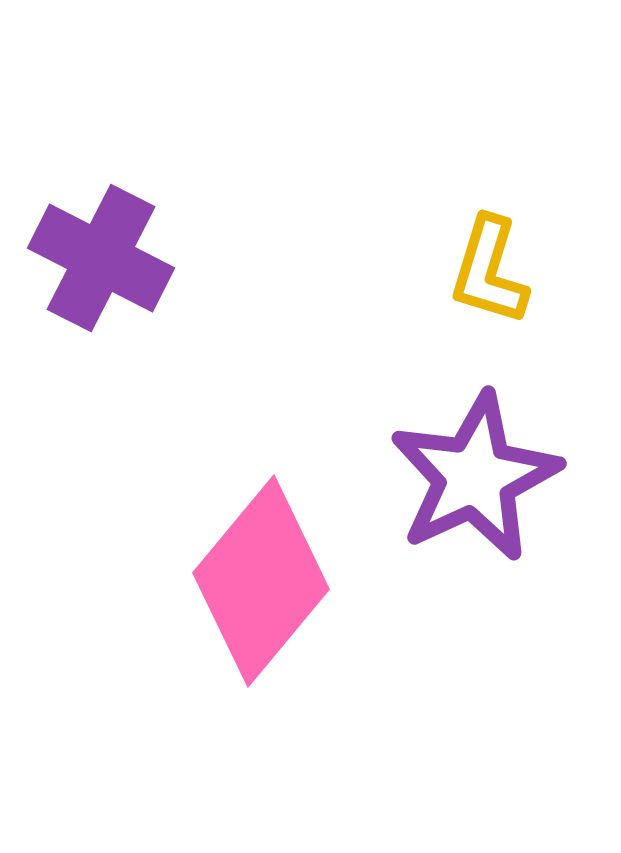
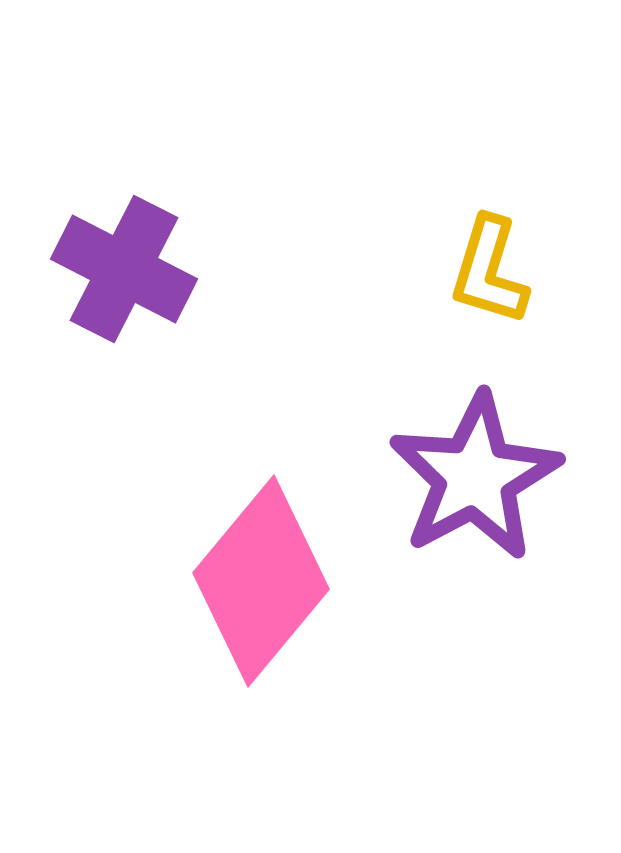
purple cross: moved 23 px right, 11 px down
purple star: rotated 3 degrees counterclockwise
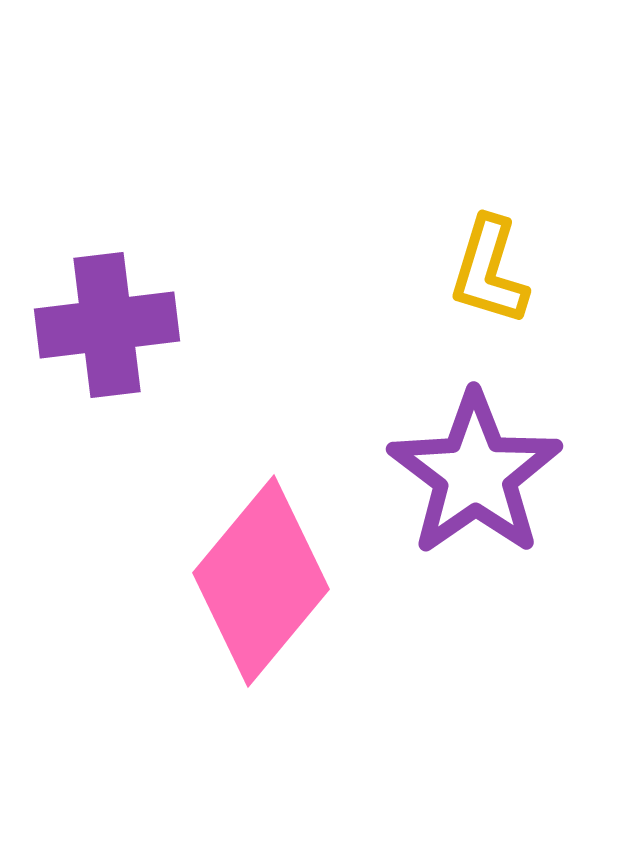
purple cross: moved 17 px left, 56 px down; rotated 34 degrees counterclockwise
purple star: moved 3 px up; rotated 7 degrees counterclockwise
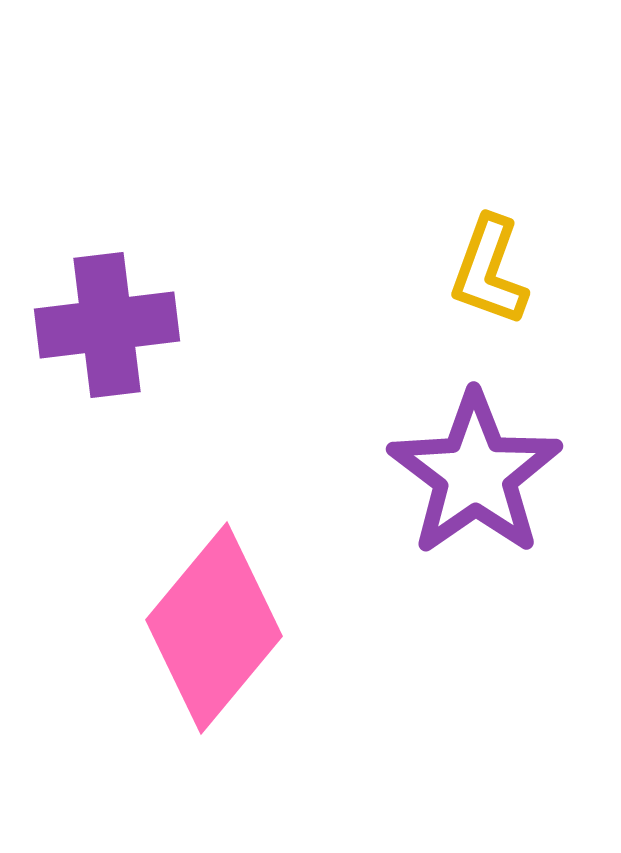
yellow L-shape: rotated 3 degrees clockwise
pink diamond: moved 47 px left, 47 px down
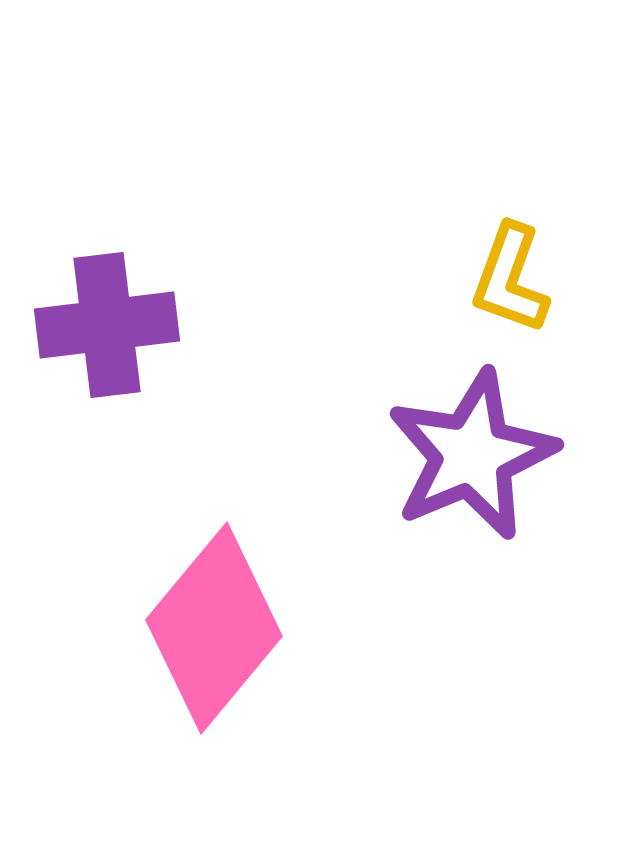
yellow L-shape: moved 21 px right, 8 px down
purple star: moved 3 px left, 19 px up; rotated 12 degrees clockwise
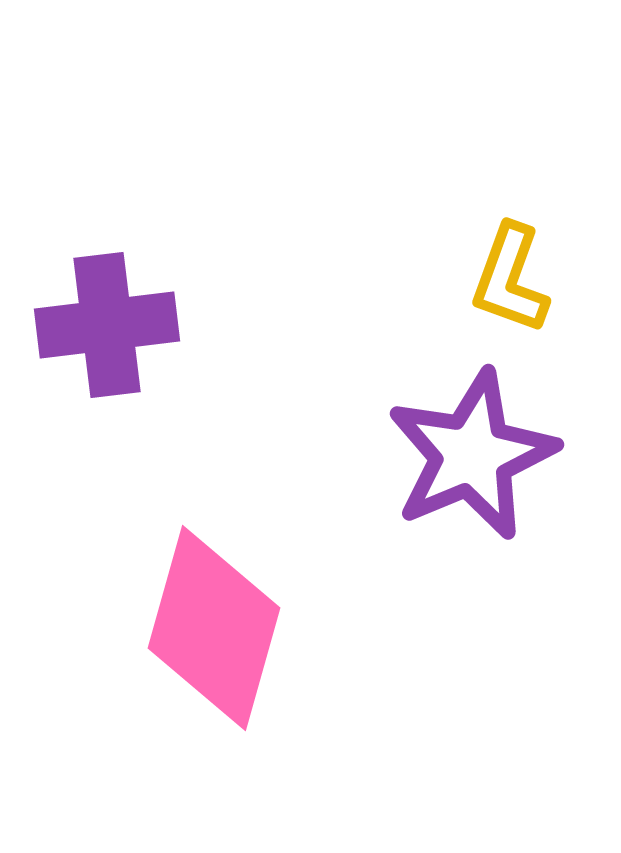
pink diamond: rotated 24 degrees counterclockwise
